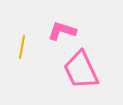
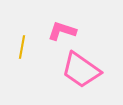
pink trapezoid: rotated 30 degrees counterclockwise
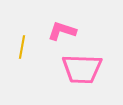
pink trapezoid: moved 1 px right, 1 px up; rotated 33 degrees counterclockwise
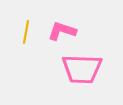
yellow line: moved 4 px right, 15 px up
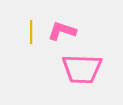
yellow line: moved 5 px right; rotated 10 degrees counterclockwise
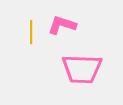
pink L-shape: moved 6 px up
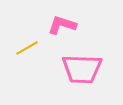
yellow line: moved 4 px left, 16 px down; rotated 60 degrees clockwise
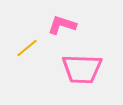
yellow line: rotated 10 degrees counterclockwise
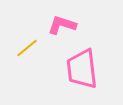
pink trapezoid: rotated 81 degrees clockwise
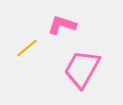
pink trapezoid: rotated 36 degrees clockwise
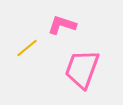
pink trapezoid: rotated 9 degrees counterclockwise
